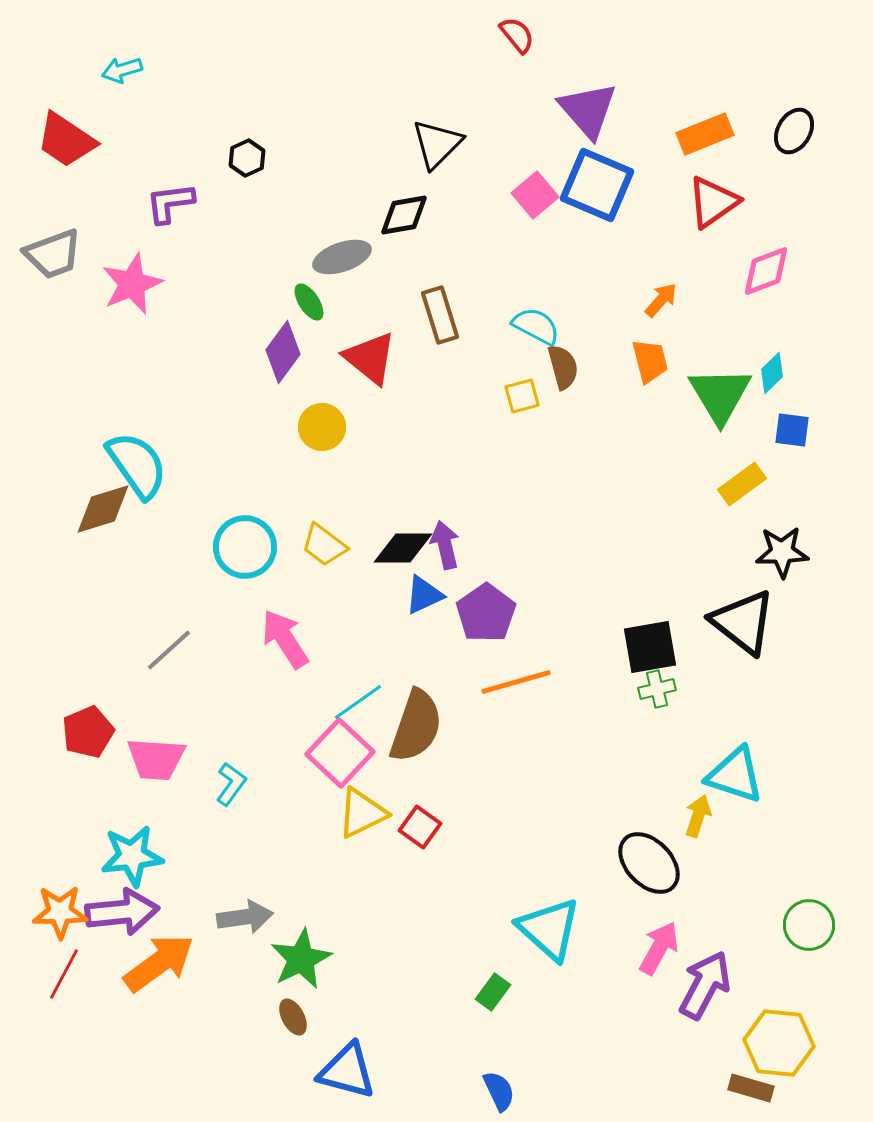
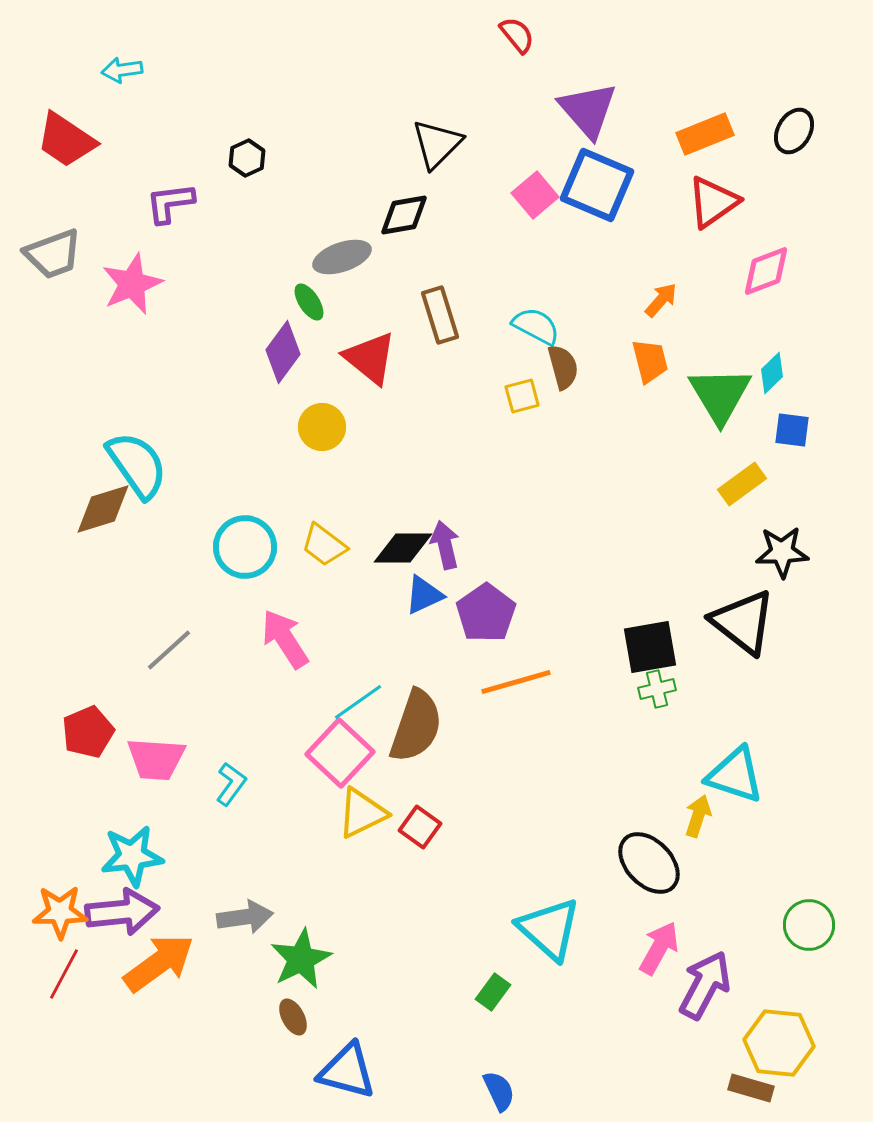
cyan arrow at (122, 70): rotated 9 degrees clockwise
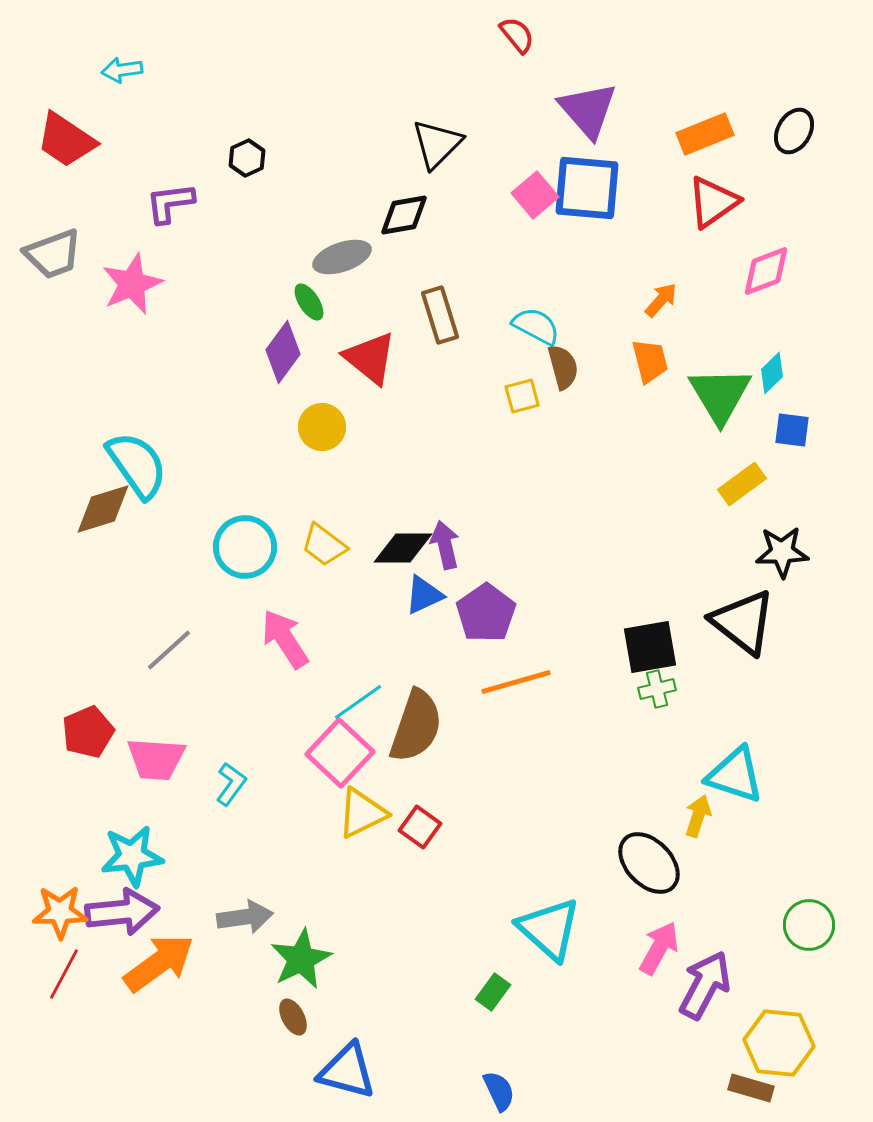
blue square at (597, 185): moved 10 px left, 3 px down; rotated 18 degrees counterclockwise
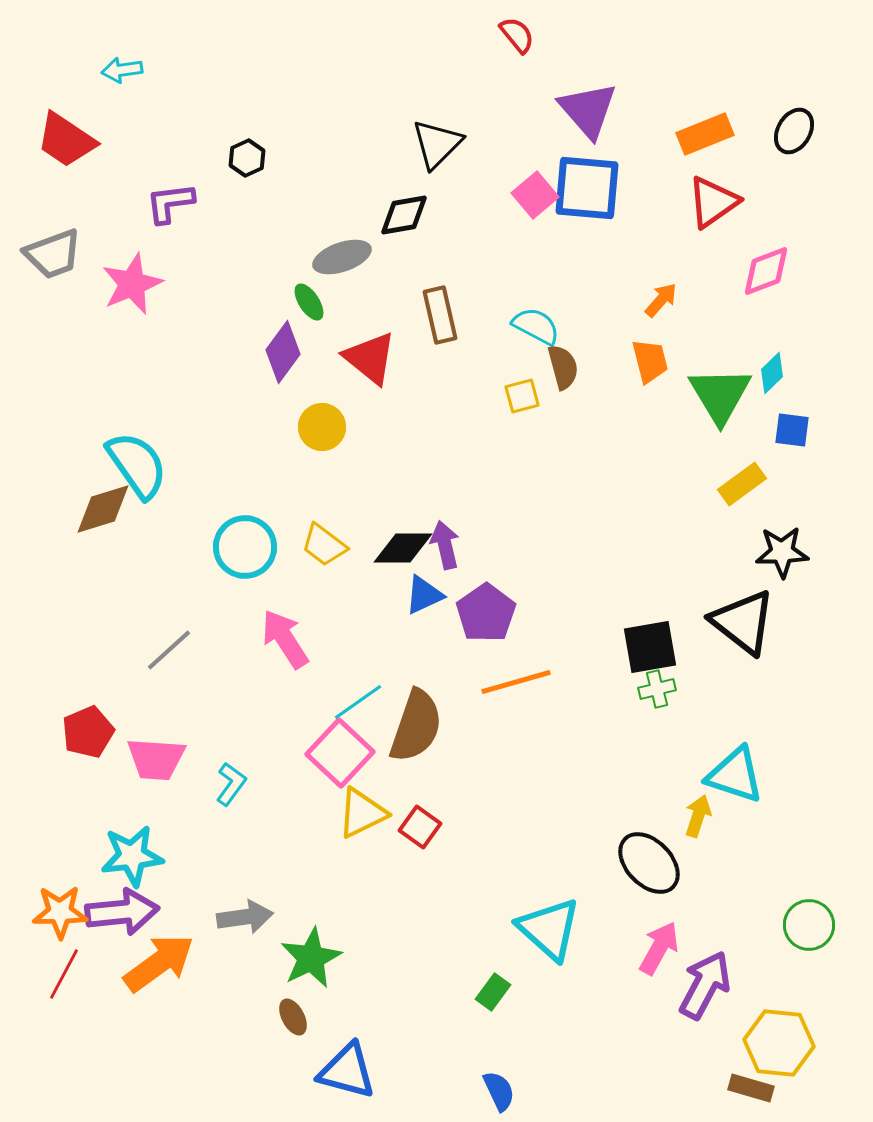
brown rectangle at (440, 315): rotated 4 degrees clockwise
green star at (301, 959): moved 10 px right, 1 px up
